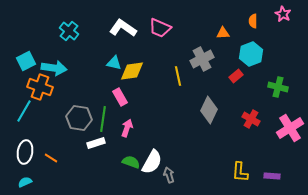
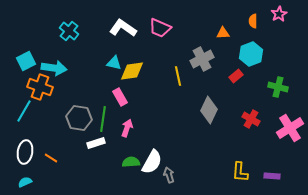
pink star: moved 4 px left; rotated 14 degrees clockwise
green semicircle: rotated 24 degrees counterclockwise
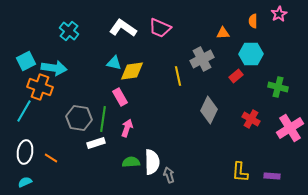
cyan hexagon: rotated 20 degrees clockwise
white semicircle: rotated 30 degrees counterclockwise
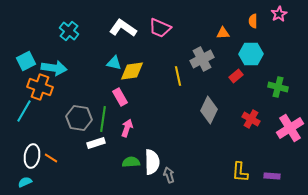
white ellipse: moved 7 px right, 4 px down
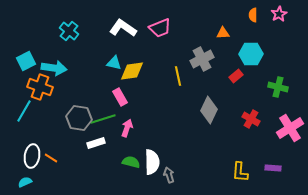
orange semicircle: moved 6 px up
pink trapezoid: rotated 45 degrees counterclockwise
green line: rotated 65 degrees clockwise
green semicircle: rotated 18 degrees clockwise
purple rectangle: moved 1 px right, 8 px up
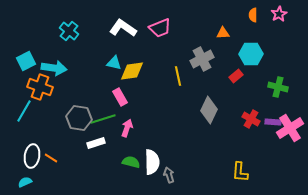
purple rectangle: moved 46 px up
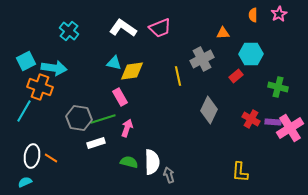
green semicircle: moved 2 px left
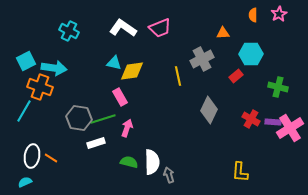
cyan cross: rotated 12 degrees counterclockwise
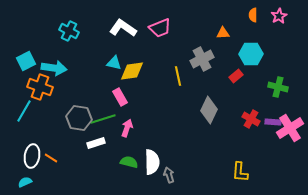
pink star: moved 2 px down
